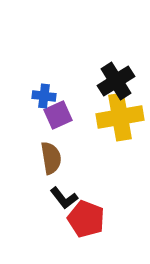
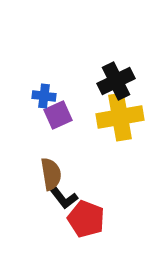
black cross: rotated 6 degrees clockwise
brown semicircle: moved 16 px down
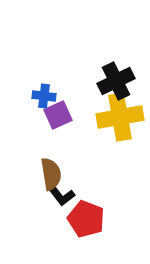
black L-shape: moved 3 px left, 3 px up
